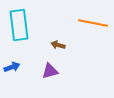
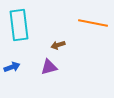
brown arrow: rotated 32 degrees counterclockwise
purple triangle: moved 1 px left, 4 px up
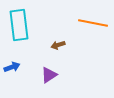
purple triangle: moved 8 px down; rotated 18 degrees counterclockwise
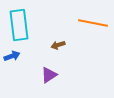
blue arrow: moved 11 px up
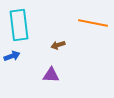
purple triangle: moved 2 px right; rotated 36 degrees clockwise
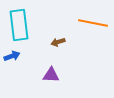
brown arrow: moved 3 px up
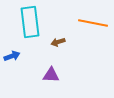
cyan rectangle: moved 11 px right, 3 px up
